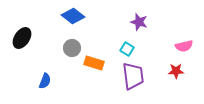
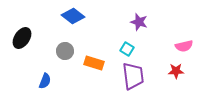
gray circle: moved 7 px left, 3 px down
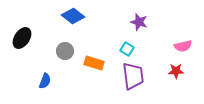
pink semicircle: moved 1 px left
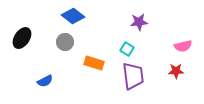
purple star: rotated 24 degrees counterclockwise
gray circle: moved 9 px up
blue semicircle: rotated 42 degrees clockwise
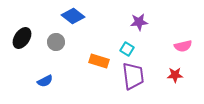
gray circle: moved 9 px left
orange rectangle: moved 5 px right, 2 px up
red star: moved 1 px left, 4 px down
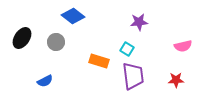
red star: moved 1 px right, 5 px down
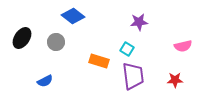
red star: moved 1 px left
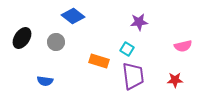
blue semicircle: rotated 35 degrees clockwise
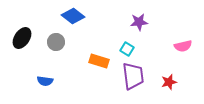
red star: moved 6 px left, 2 px down; rotated 14 degrees counterclockwise
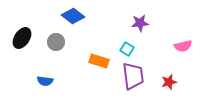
purple star: moved 1 px right, 1 px down
